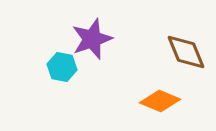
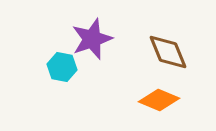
brown diamond: moved 18 px left
orange diamond: moved 1 px left, 1 px up
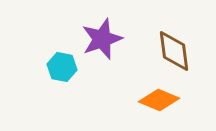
purple star: moved 10 px right
brown diamond: moved 6 px right, 1 px up; rotated 15 degrees clockwise
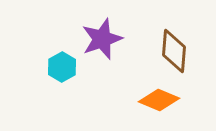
brown diamond: rotated 12 degrees clockwise
cyan hexagon: rotated 20 degrees clockwise
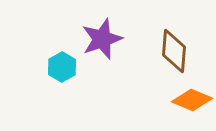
orange diamond: moved 33 px right
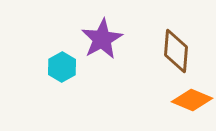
purple star: rotated 9 degrees counterclockwise
brown diamond: moved 2 px right
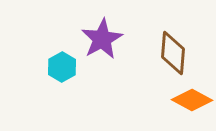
brown diamond: moved 3 px left, 2 px down
orange diamond: rotated 6 degrees clockwise
